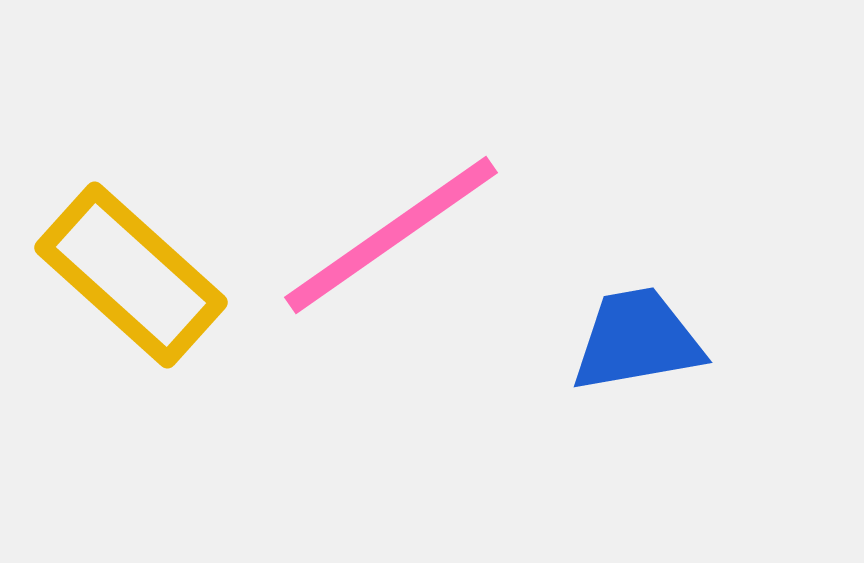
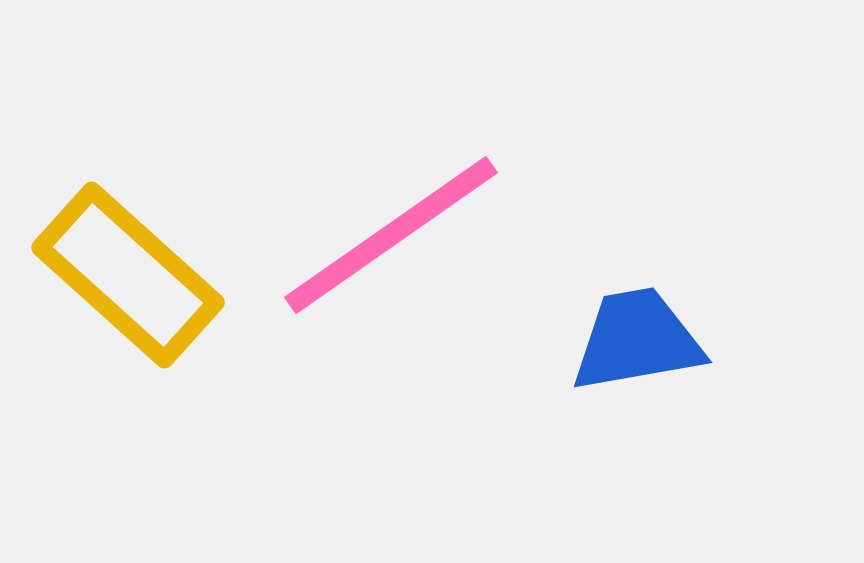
yellow rectangle: moved 3 px left
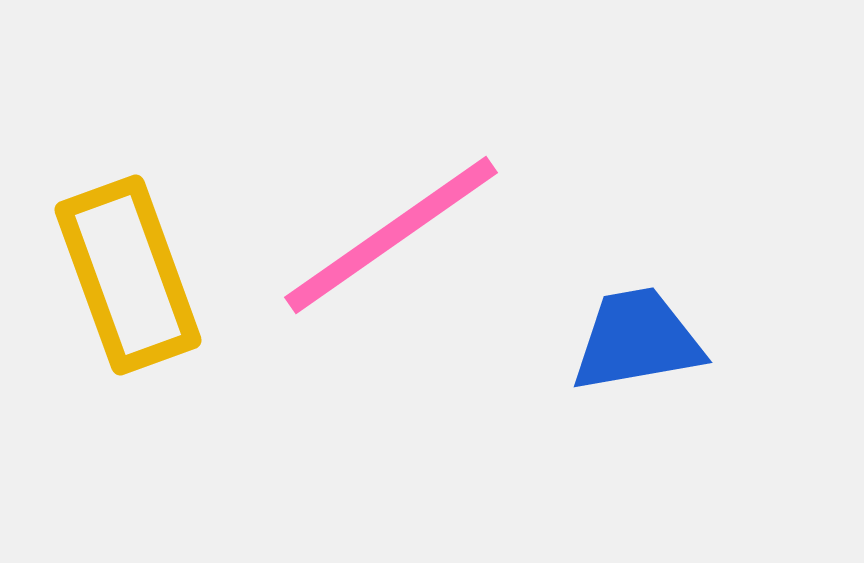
yellow rectangle: rotated 28 degrees clockwise
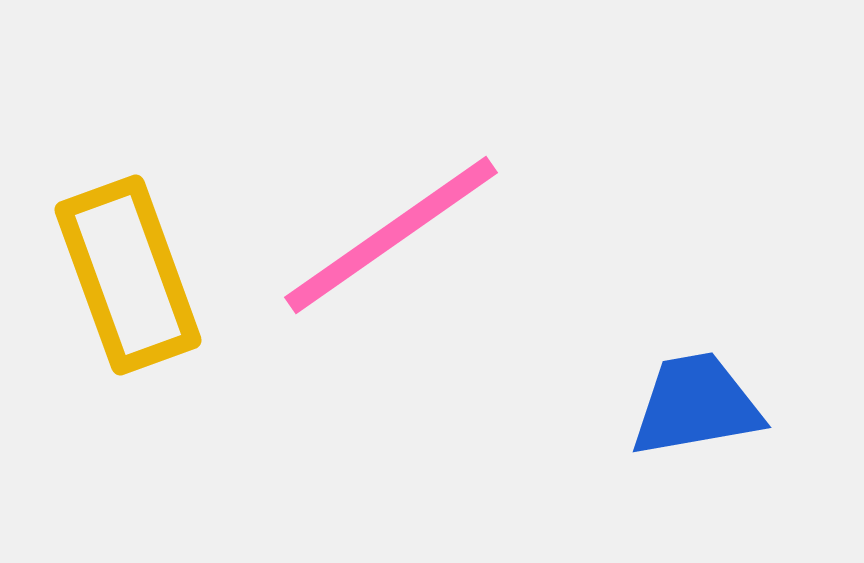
blue trapezoid: moved 59 px right, 65 px down
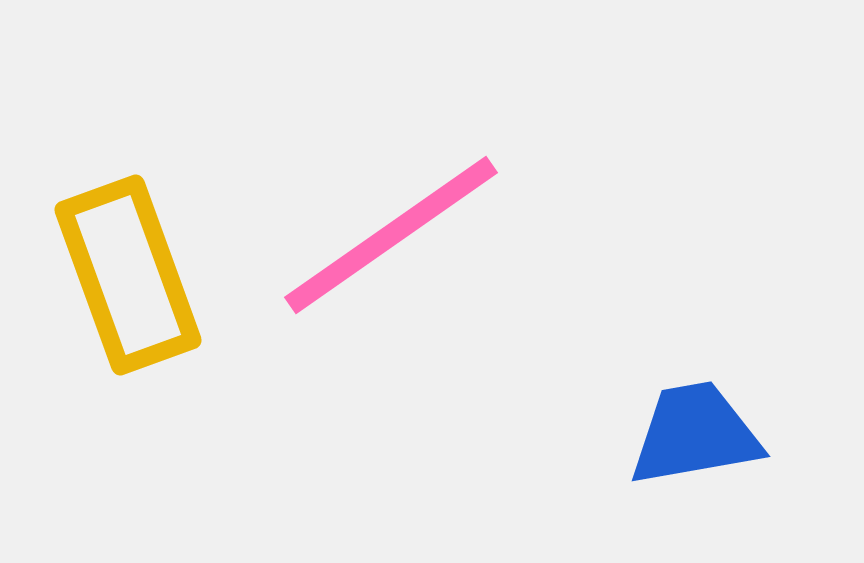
blue trapezoid: moved 1 px left, 29 px down
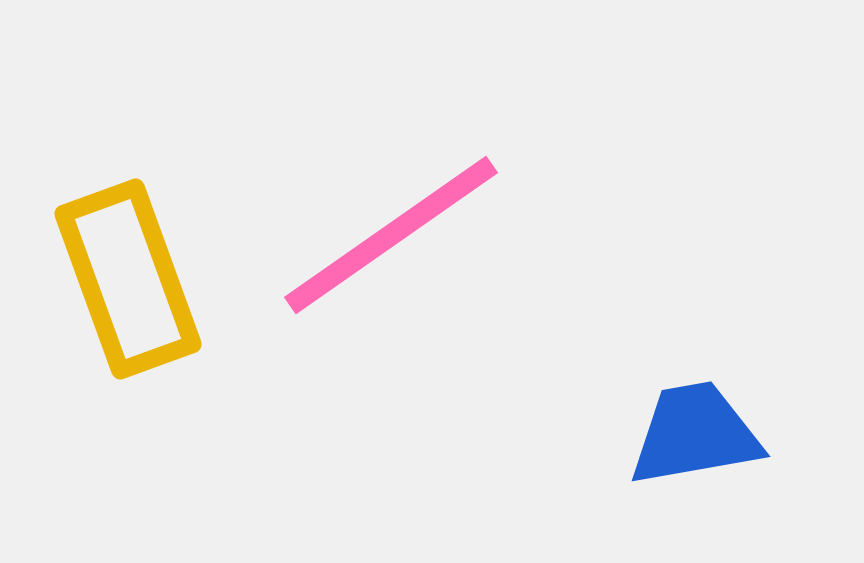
yellow rectangle: moved 4 px down
